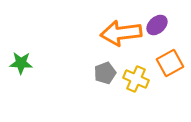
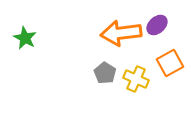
green star: moved 4 px right, 25 px up; rotated 25 degrees clockwise
gray pentagon: rotated 20 degrees counterclockwise
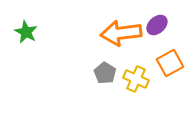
green star: moved 1 px right, 6 px up
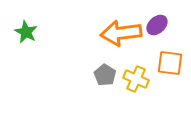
orange square: rotated 36 degrees clockwise
gray pentagon: moved 2 px down
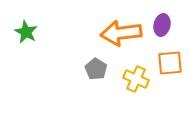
purple ellipse: moved 5 px right; rotated 35 degrees counterclockwise
orange square: rotated 12 degrees counterclockwise
gray pentagon: moved 9 px left, 6 px up
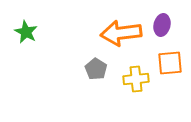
yellow cross: rotated 30 degrees counterclockwise
